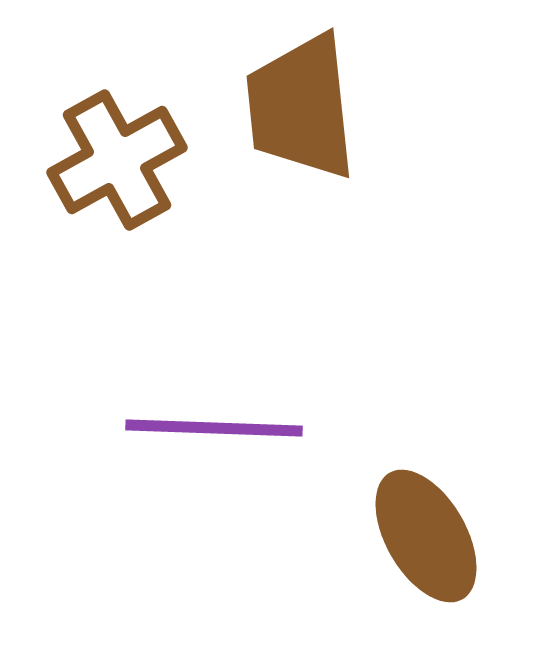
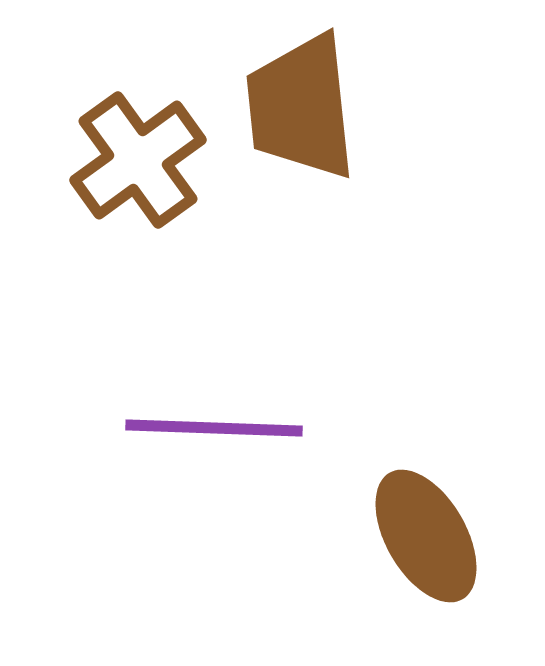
brown cross: moved 21 px right; rotated 7 degrees counterclockwise
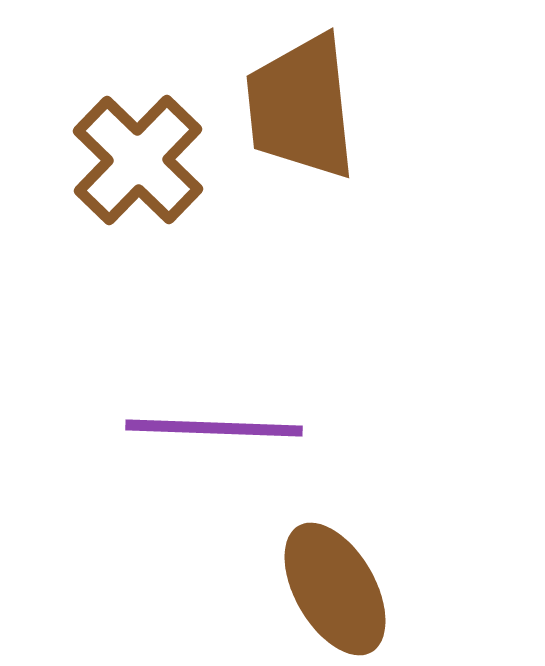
brown cross: rotated 10 degrees counterclockwise
brown ellipse: moved 91 px left, 53 px down
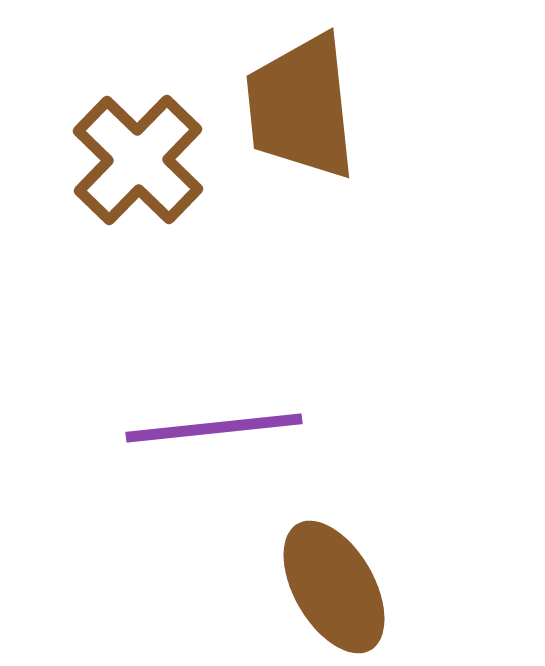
purple line: rotated 8 degrees counterclockwise
brown ellipse: moved 1 px left, 2 px up
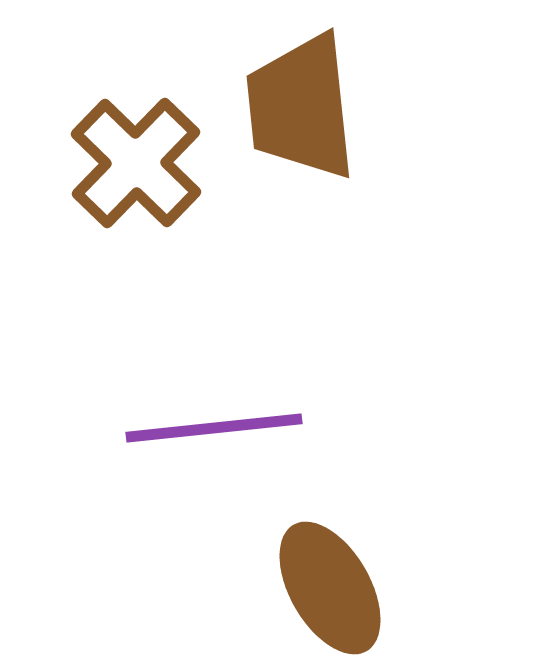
brown cross: moved 2 px left, 3 px down
brown ellipse: moved 4 px left, 1 px down
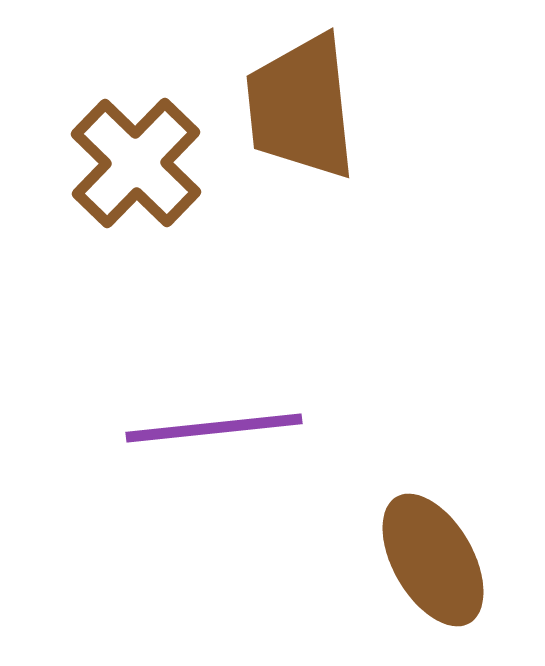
brown ellipse: moved 103 px right, 28 px up
